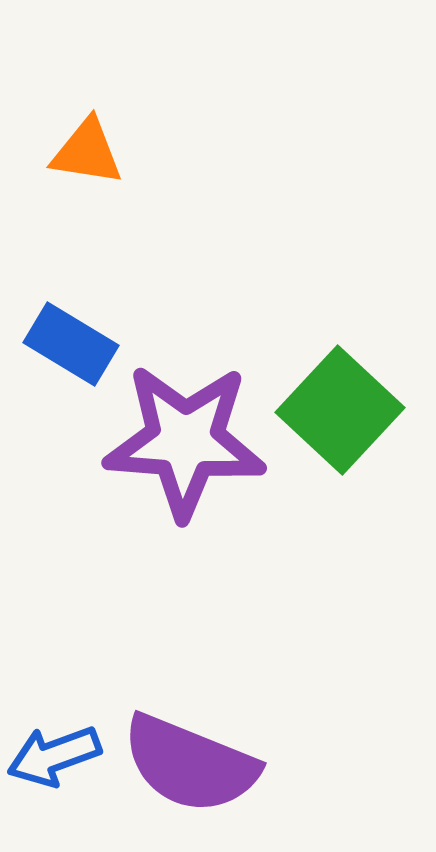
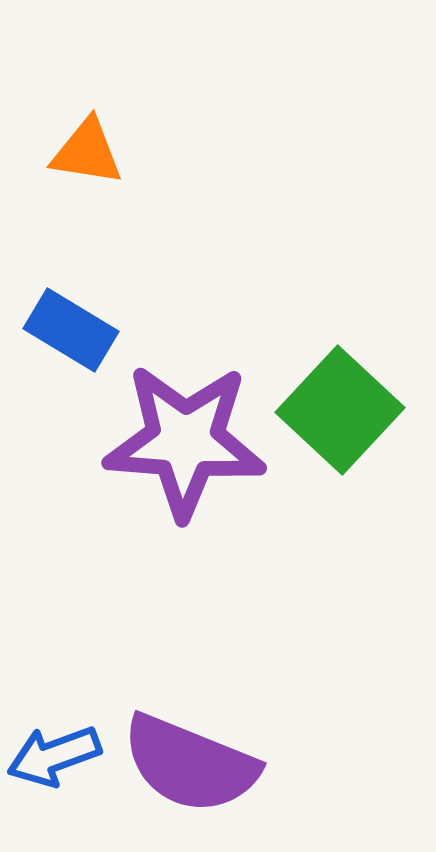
blue rectangle: moved 14 px up
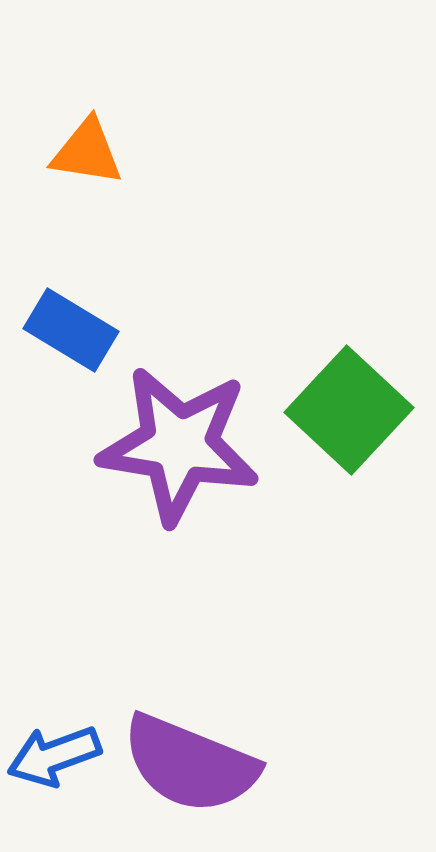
green square: moved 9 px right
purple star: moved 6 px left, 4 px down; rotated 5 degrees clockwise
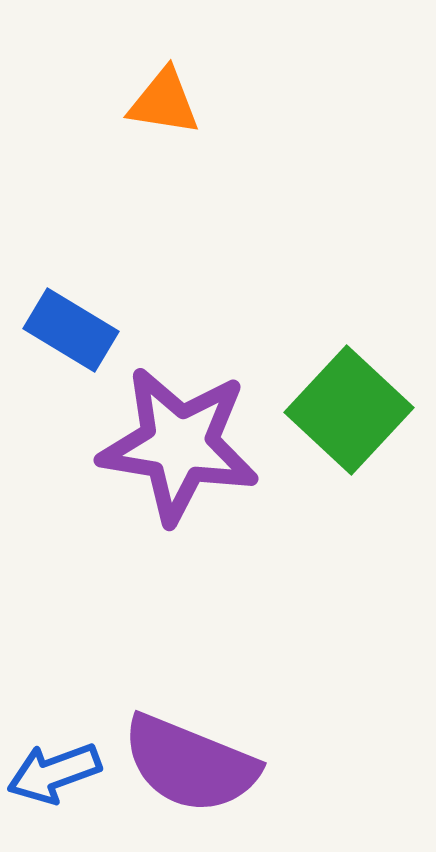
orange triangle: moved 77 px right, 50 px up
blue arrow: moved 17 px down
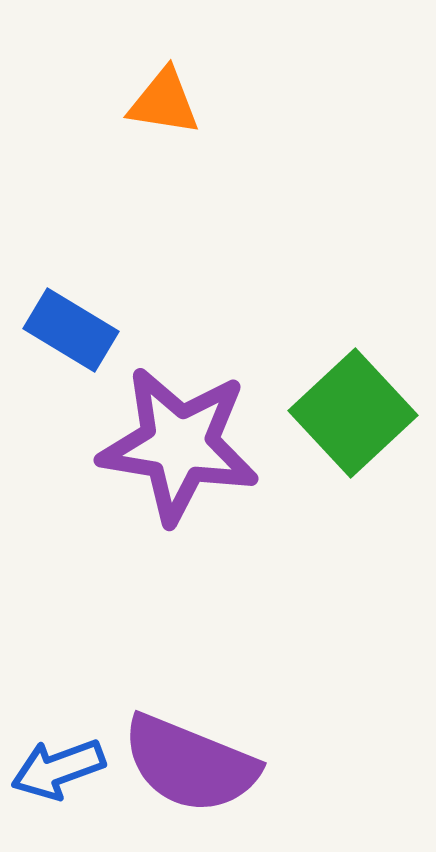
green square: moved 4 px right, 3 px down; rotated 4 degrees clockwise
blue arrow: moved 4 px right, 4 px up
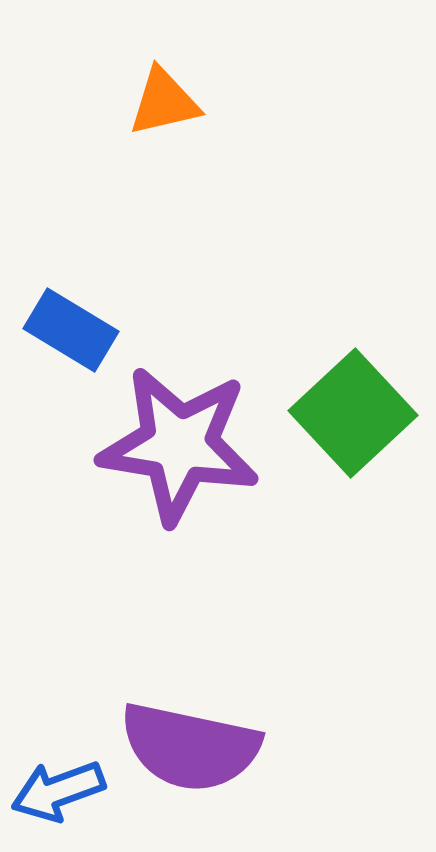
orange triangle: rotated 22 degrees counterclockwise
purple semicircle: moved 17 px up; rotated 10 degrees counterclockwise
blue arrow: moved 22 px down
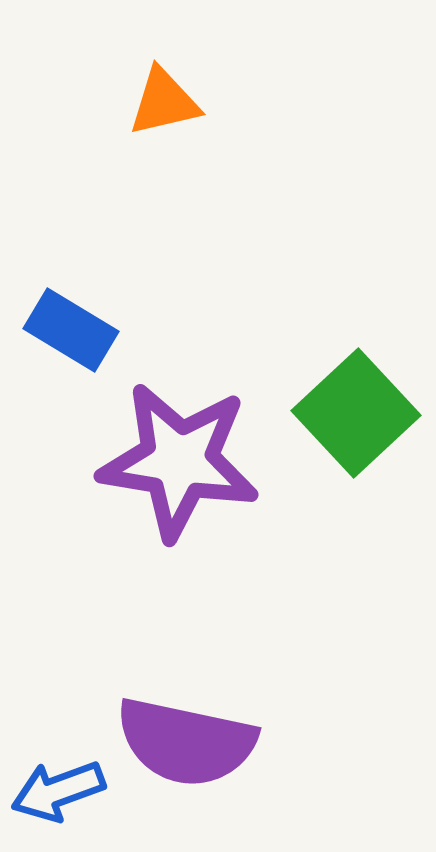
green square: moved 3 px right
purple star: moved 16 px down
purple semicircle: moved 4 px left, 5 px up
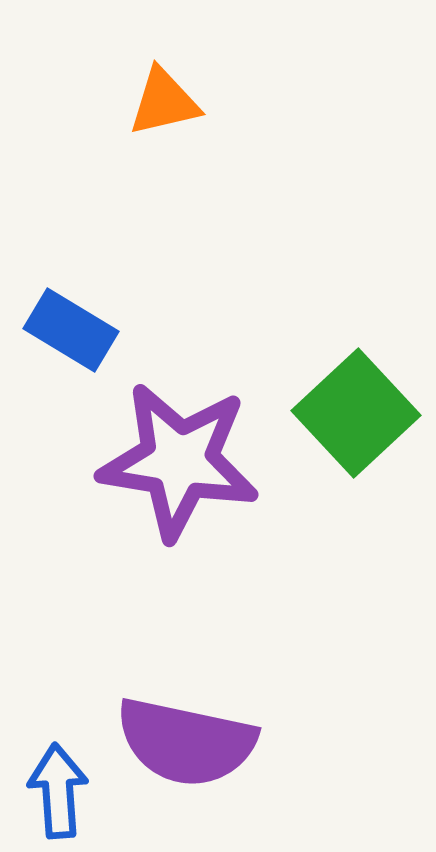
blue arrow: rotated 106 degrees clockwise
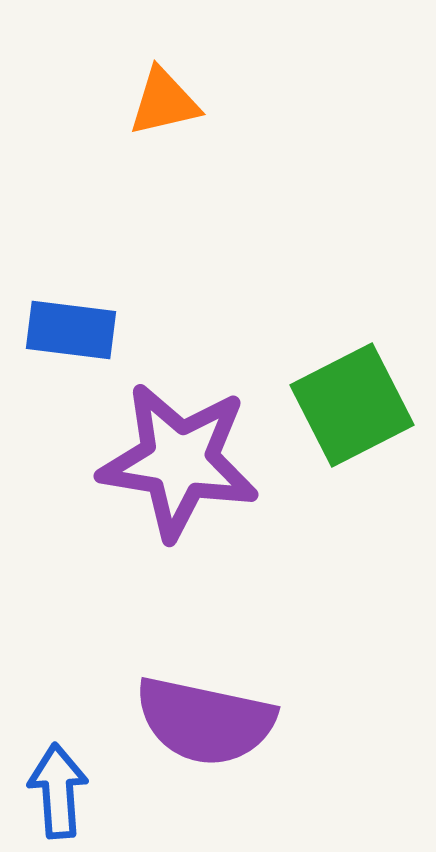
blue rectangle: rotated 24 degrees counterclockwise
green square: moved 4 px left, 8 px up; rotated 16 degrees clockwise
purple semicircle: moved 19 px right, 21 px up
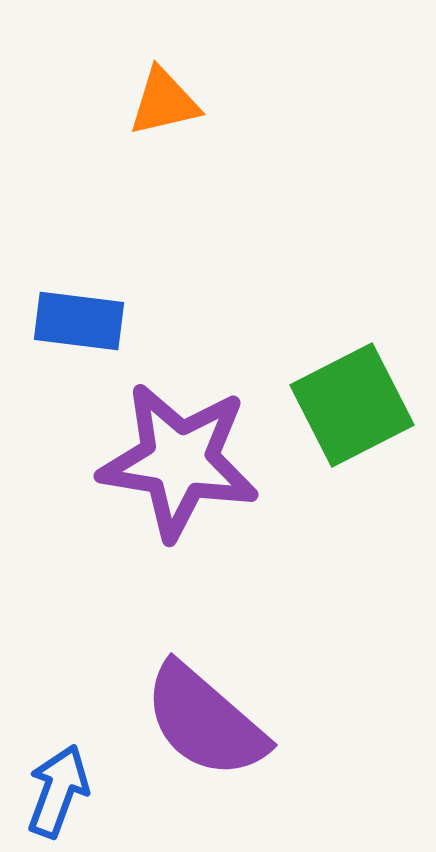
blue rectangle: moved 8 px right, 9 px up
purple semicircle: rotated 29 degrees clockwise
blue arrow: rotated 24 degrees clockwise
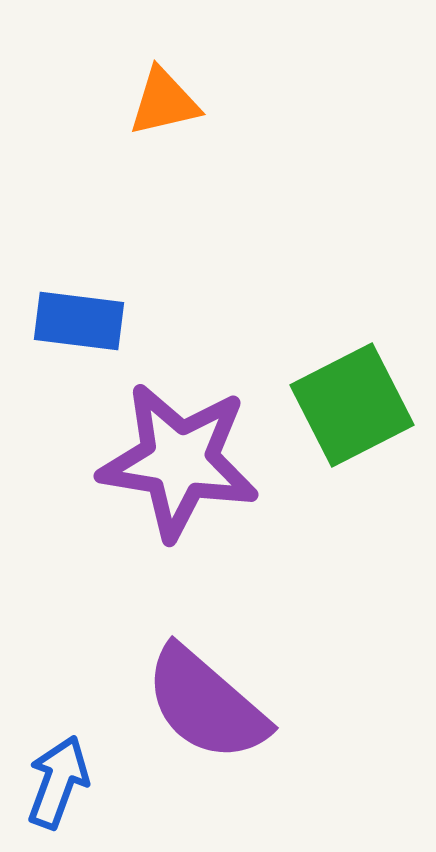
purple semicircle: moved 1 px right, 17 px up
blue arrow: moved 9 px up
